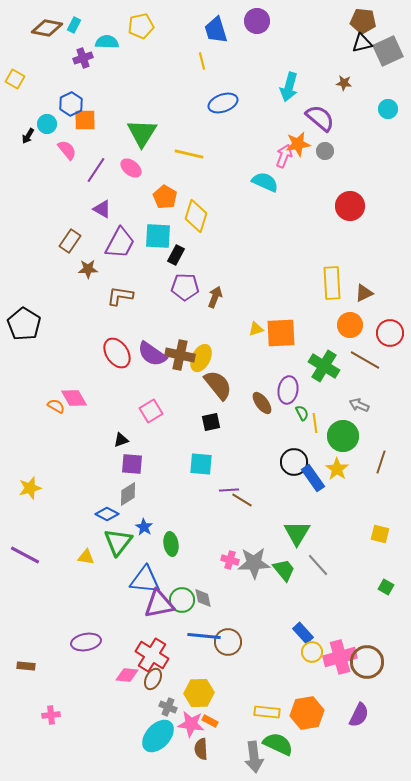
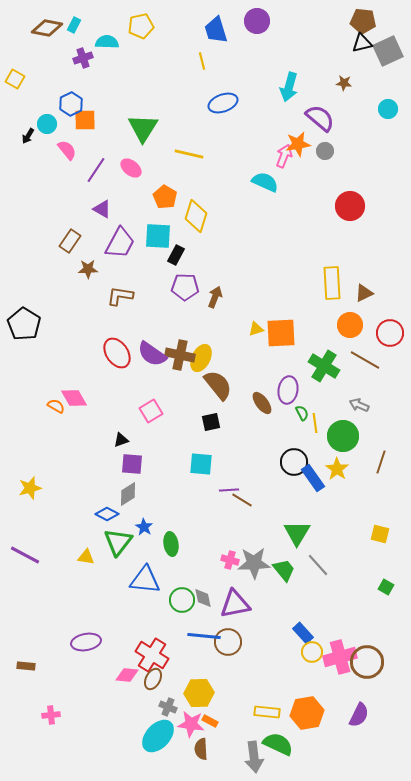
green triangle at (142, 133): moved 1 px right, 5 px up
purple triangle at (159, 604): moved 76 px right
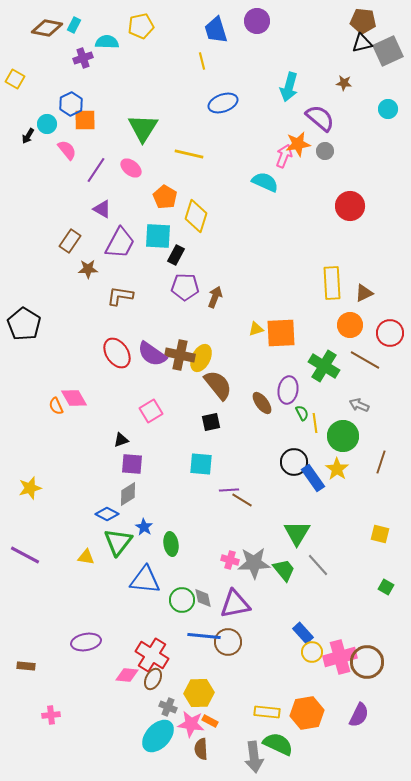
orange semicircle at (56, 406): rotated 144 degrees counterclockwise
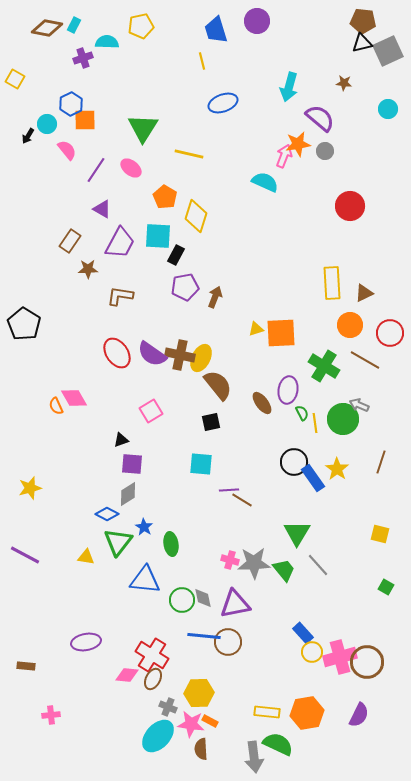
purple pentagon at (185, 287): rotated 12 degrees counterclockwise
green circle at (343, 436): moved 17 px up
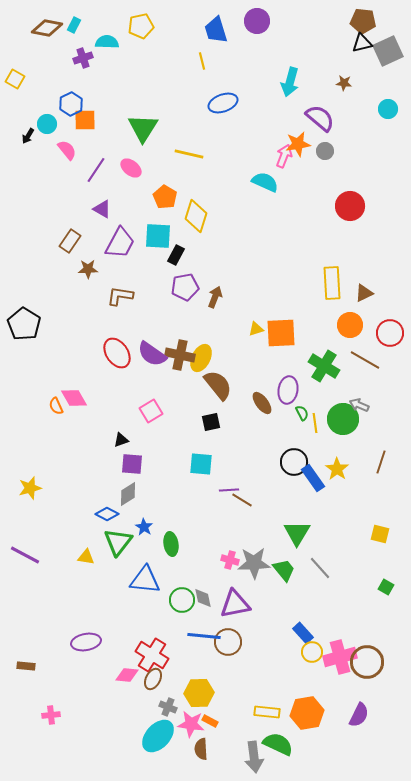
cyan arrow at (289, 87): moved 1 px right, 5 px up
gray line at (318, 565): moved 2 px right, 3 px down
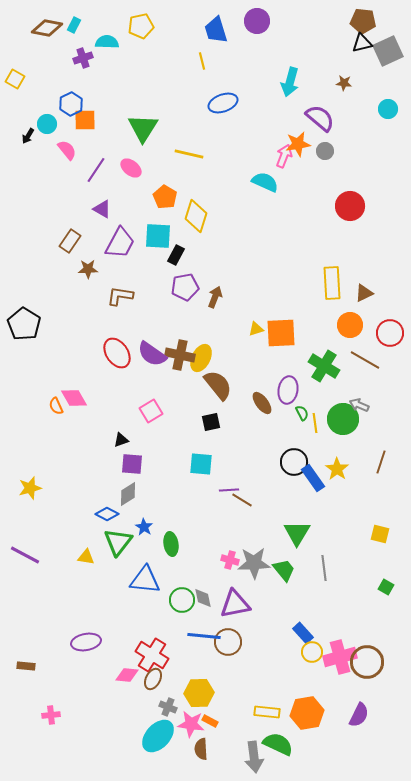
gray line at (320, 568): moved 4 px right; rotated 35 degrees clockwise
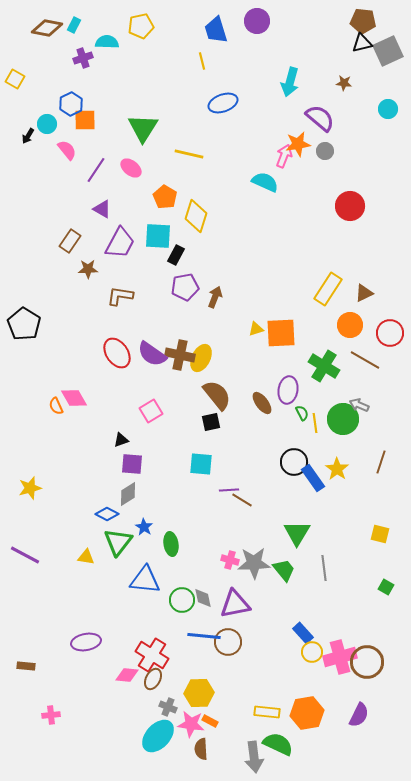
yellow rectangle at (332, 283): moved 4 px left, 6 px down; rotated 36 degrees clockwise
brown semicircle at (218, 385): moved 1 px left, 10 px down
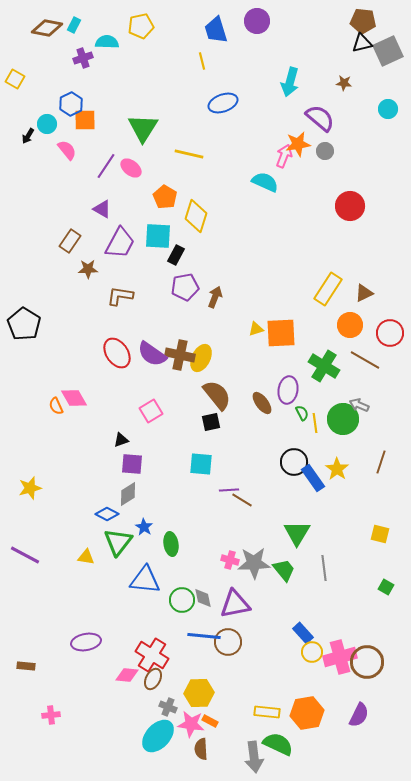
purple line at (96, 170): moved 10 px right, 4 px up
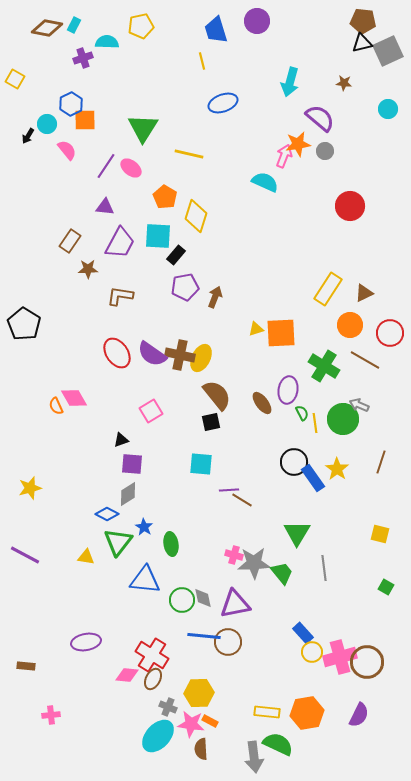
purple triangle at (102, 209): moved 3 px right, 2 px up; rotated 24 degrees counterclockwise
black rectangle at (176, 255): rotated 12 degrees clockwise
pink cross at (230, 560): moved 4 px right, 5 px up
green trapezoid at (284, 570): moved 2 px left, 3 px down
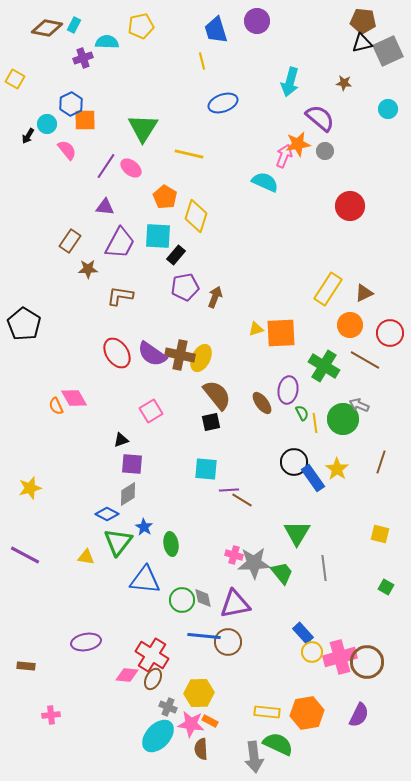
cyan square at (201, 464): moved 5 px right, 5 px down
